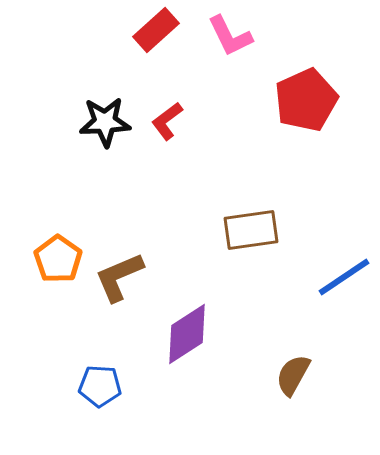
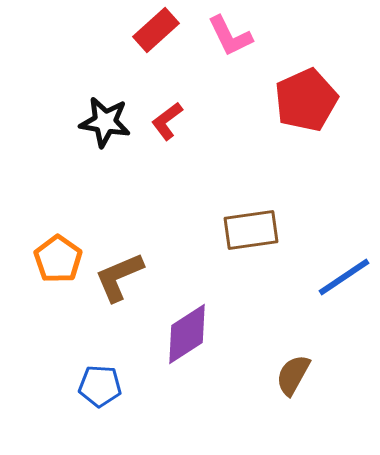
black star: rotated 12 degrees clockwise
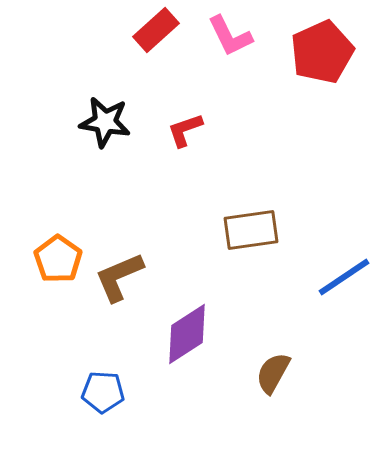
red pentagon: moved 16 px right, 48 px up
red L-shape: moved 18 px right, 9 px down; rotated 18 degrees clockwise
brown semicircle: moved 20 px left, 2 px up
blue pentagon: moved 3 px right, 6 px down
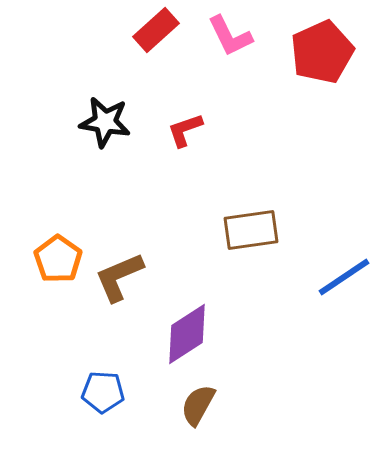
brown semicircle: moved 75 px left, 32 px down
